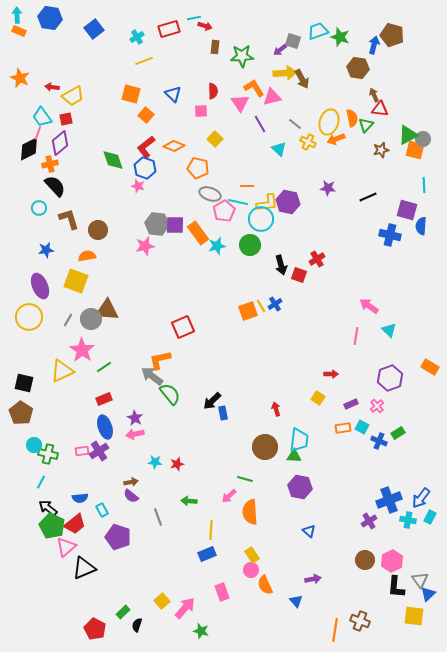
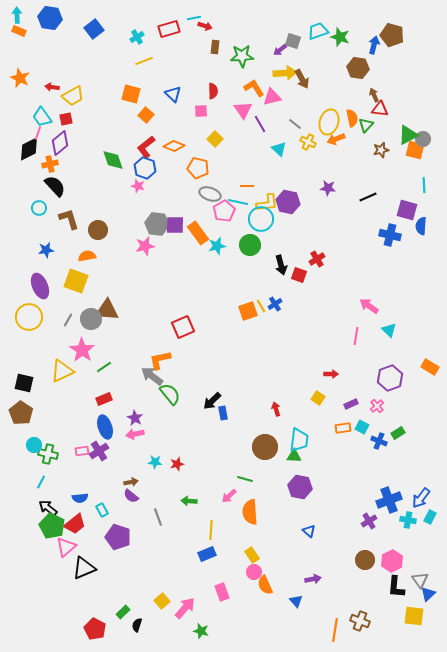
pink triangle at (240, 103): moved 3 px right, 7 px down
pink circle at (251, 570): moved 3 px right, 2 px down
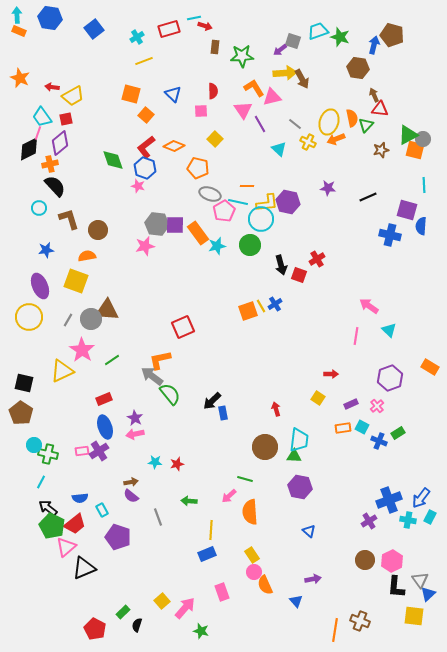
green line at (104, 367): moved 8 px right, 7 px up
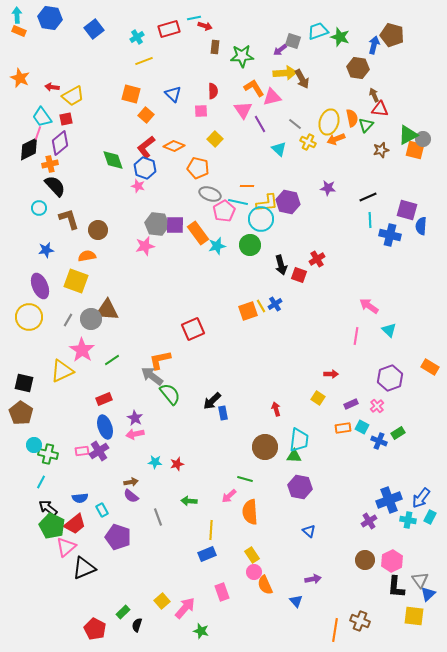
cyan line at (424, 185): moved 54 px left, 35 px down
red square at (183, 327): moved 10 px right, 2 px down
